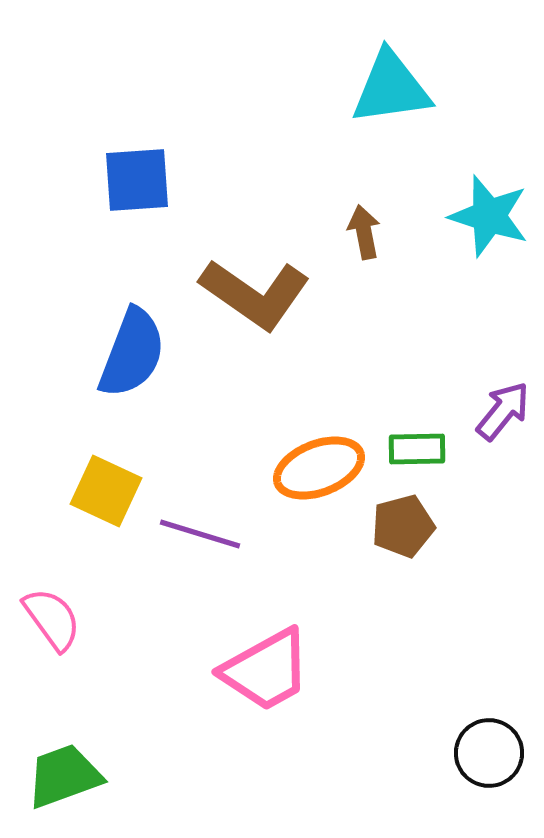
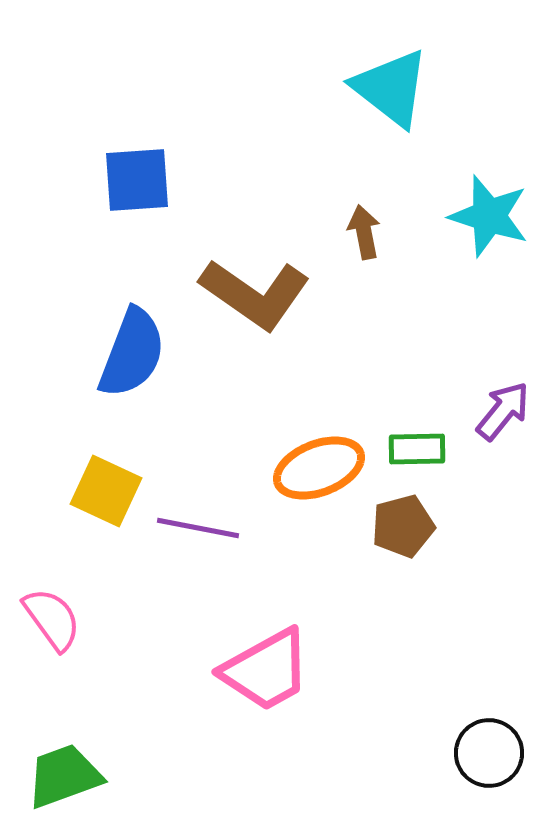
cyan triangle: rotated 46 degrees clockwise
purple line: moved 2 px left, 6 px up; rotated 6 degrees counterclockwise
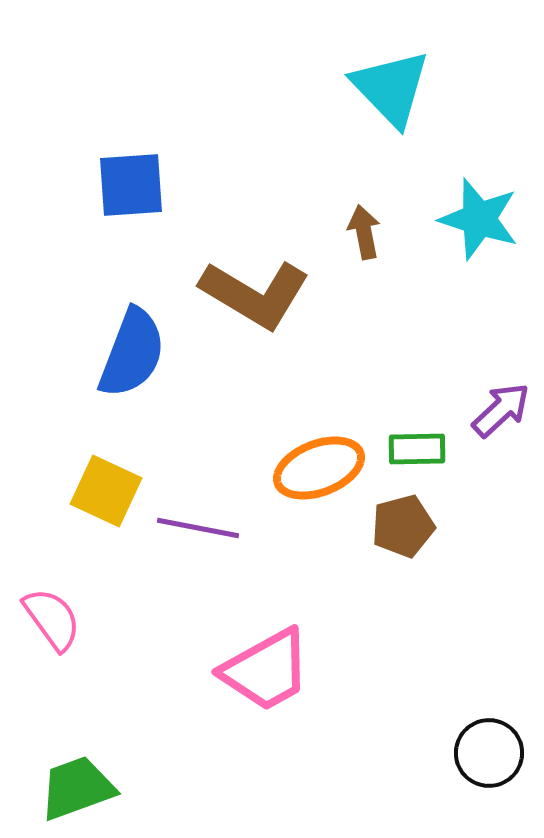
cyan triangle: rotated 8 degrees clockwise
blue square: moved 6 px left, 5 px down
cyan star: moved 10 px left, 3 px down
brown L-shape: rotated 4 degrees counterclockwise
purple arrow: moved 2 px left, 1 px up; rotated 8 degrees clockwise
green trapezoid: moved 13 px right, 12 px down
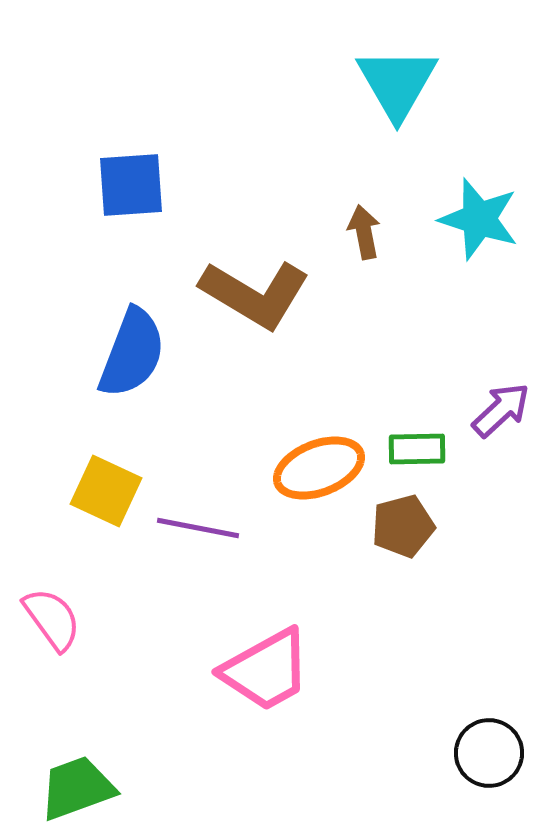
cyan triangle: moved 6 px right, 5 px up; rotated 14 degrees clockwise
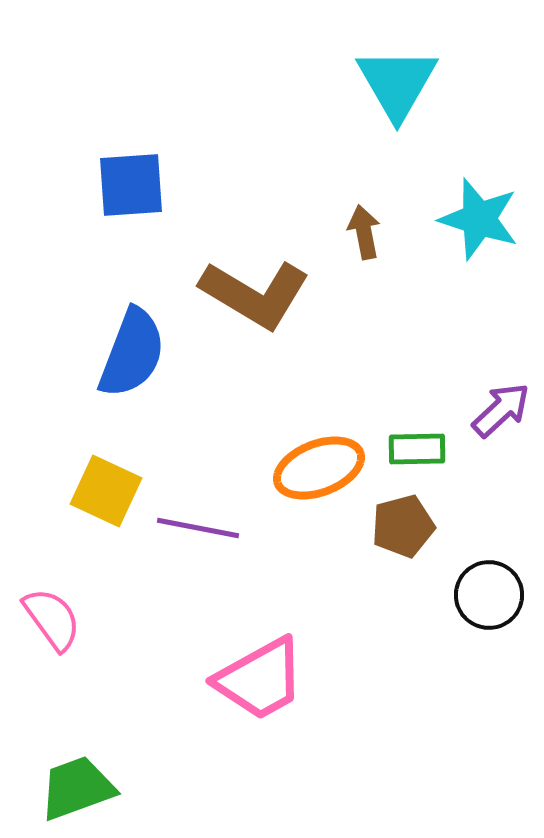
pink trapezoid: moved 6 px left, 9 px down
black circle: moved 158 px up
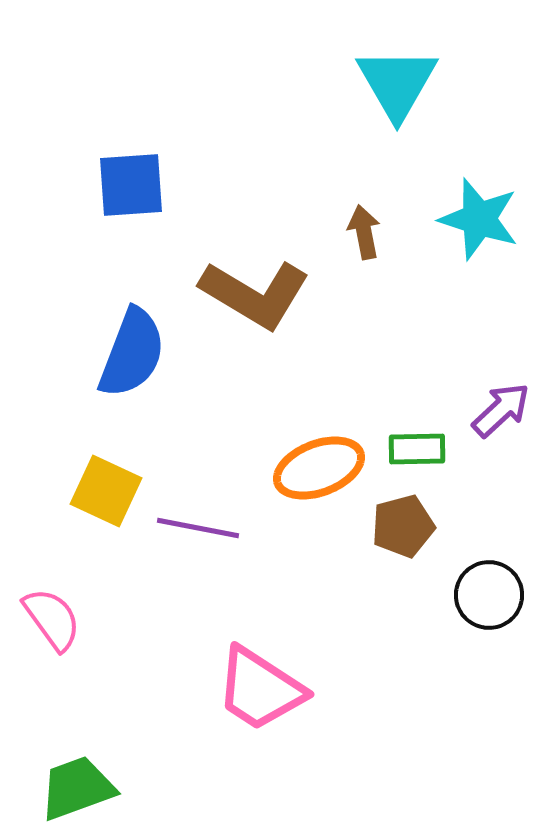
pink trapezoid: moved 10 px down; rotated 62 degrees clockwise
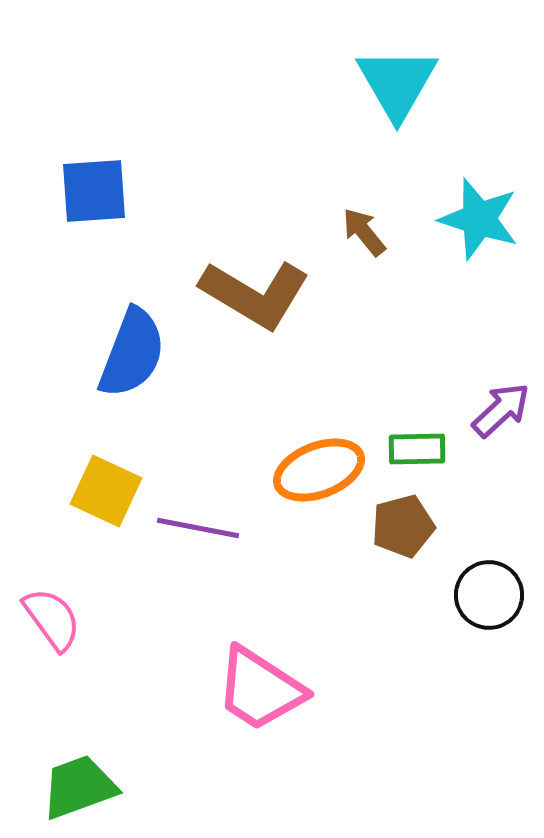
blue square: moved 37 px left, 6 px down
brown arrow: rotated 28 degrees counterclockwise
orange ellipse: moved 2 px down
green trapezoid: moved 2 px right, 1 px up
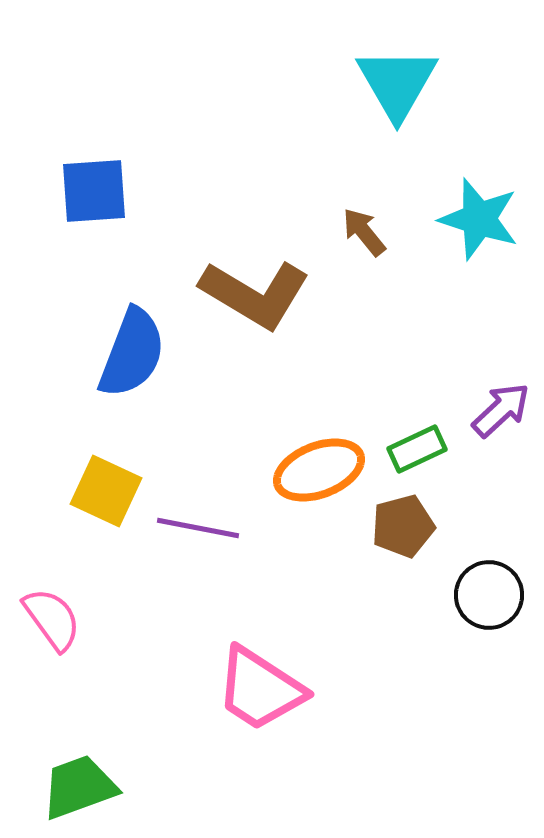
green rectangle: rotated 24 degrees counterclockwise
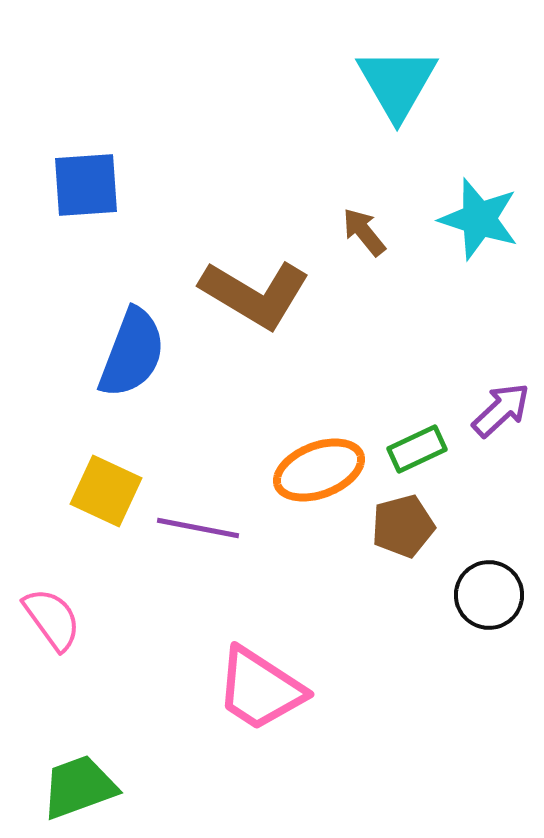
blue square: moved 8 px left, 6 px up
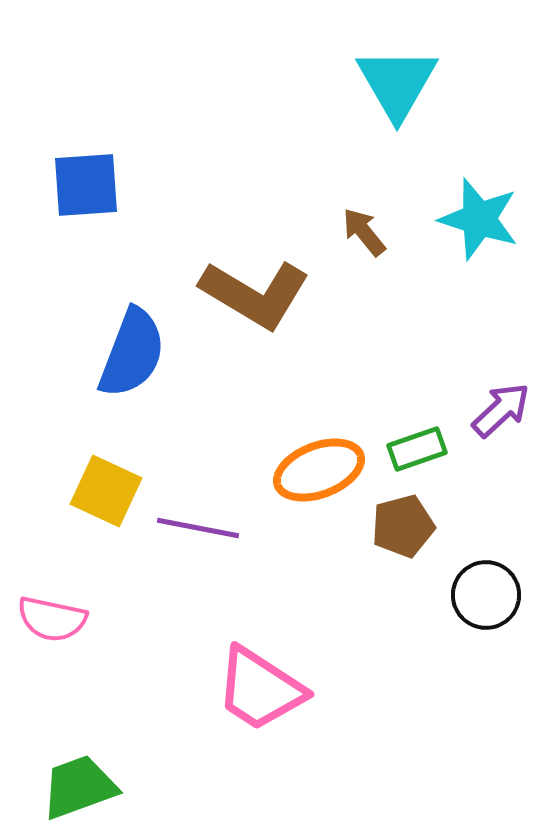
green rectangle: rotated 6 degrees clockwise
black circle: moved 3 px left
pink semicircle: rotated 138 degrees clockwise
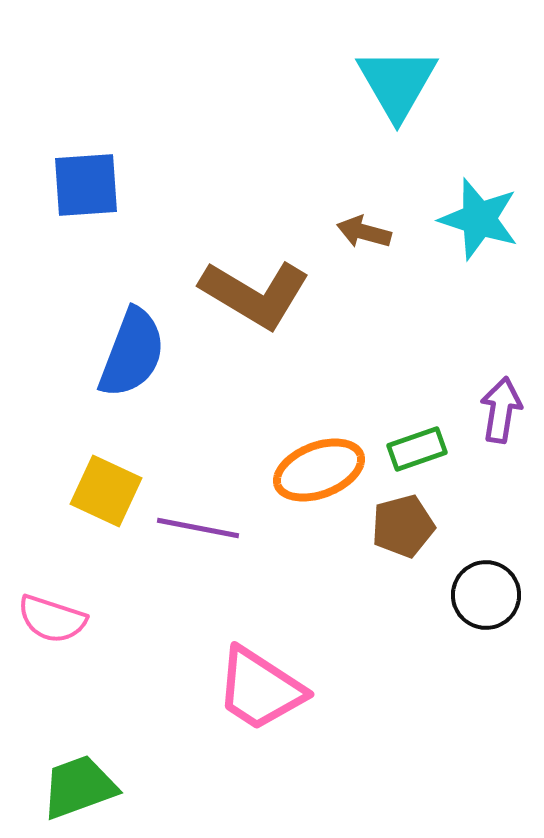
brown arrow: rotated 36 degrees counterclockwise
purple arrow: rotated 38 degrees counterclockwise
pink semicircle: rotated 6 degrees clockwise
